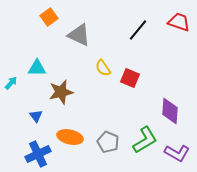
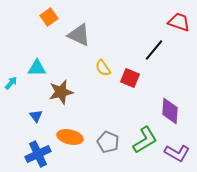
black line: moved 16 px right, 20 px down
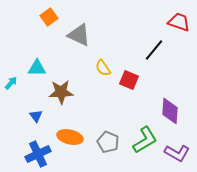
red square: moved 1 px left, 2 px down
brown star: rotated 10 degrees clockwise
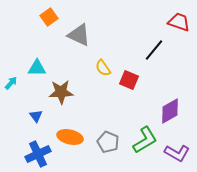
purple diamond: rotated 56 degrees clockwise
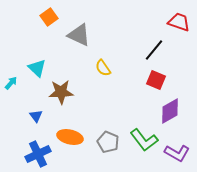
cyan triangle: rotated 42 degrees clockwise
red square: moved 27 px right
green L-shape: moved 1 px left; rotated 84 degrees clockwise
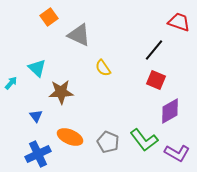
orange ellipse: rotated 10 degrees clockwise
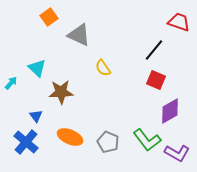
green L-shape: moved 3 px right
blue cross: moved 12 px left, 12 px up; rotated 25 degrees counterclockwise
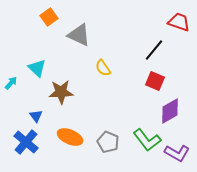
red square: moved 1 px left, 1 px down
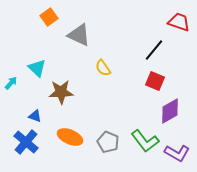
blue triangle: moved 1 px left; rotated 32 degrees counterclockwise
green L-shape: moved 2 px left, 1 px down
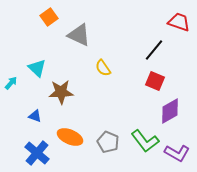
blue cross: moved 11 px right, 11 px down
